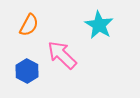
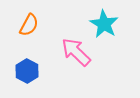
cyan star: moved 5 px right, 1 px up
pink arrow: moved 14 px right, 3 px up
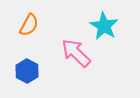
cyan star: moved 2 px down
pink arrow: moved 1 px down
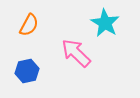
cyan star: moved 1 px right, 3 px up
blue hexagon: rotated 20 degrees clockwise
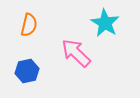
orange semicircle: rotated 15 degrees counterclockwise
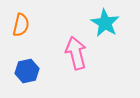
orange semicircle: moved 8 px left
pink arrow: rotated 32 degrees clockwise
